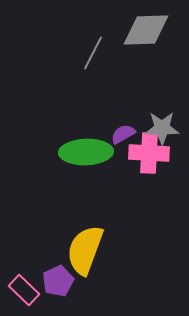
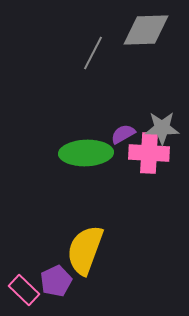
green ellipse: moved 1 px down
purple pentagon: moved 2 px left
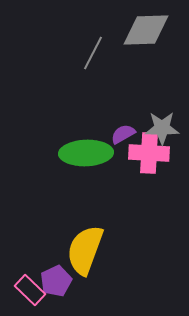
pink rectangle: moved 6 px right
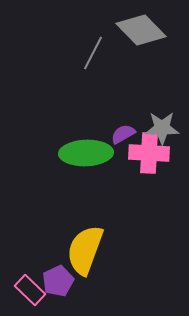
gray diamond: moved 5 px left; rotated 48 degrees clockwise
purple pentagon: moved 2 px right
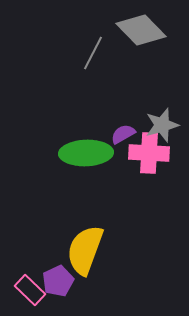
gray star: moved 3 px up; rotated 16 degrees counterclockwise
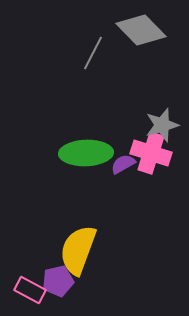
purple semicircle: moved 30 px down
pink cross: moved 2 px right; rotated 15 degrees clockwise
yellow semicircle: moved 7 px left
purple pentagon: rotated 12 degrees clockwise
pink rectangle: rotated 16 degrees counterclockwise
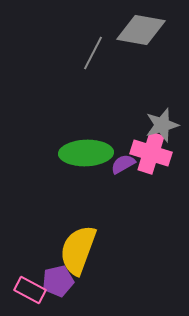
gray diamond: rotated 36 degrees counterclockwise
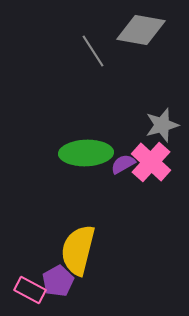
gray line: moved 2 px up; rotated 60 degrees counterclockwise
pink cross: moved 9 px down; rotated 24 degrees clockwise
yellow semicircle: rotated 6 degrees counterclockwise
purple pentagon: rotated 16 degrees counterclockwise
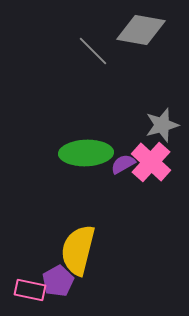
gray line: rotated 12 degrees counterclockwise
pink rectangle: rotated 16 degrees counterclockwise
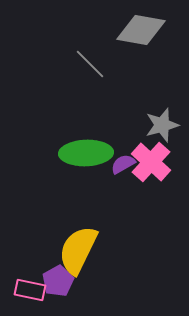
gray line: moved 3 px left, 13 px down
yellow semicircle: rotated 12 degrees clockwise
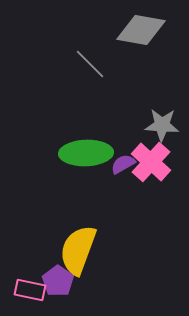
gray star: rotated 20 degrees clockwise
yellow semicircle: rotated 6 degrees counterclockwise
purple pentagon: rotated 8 degrees counterclockwise
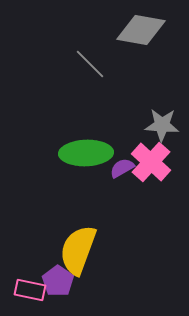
purple semicircle: moved 1 px left, 4 px down
